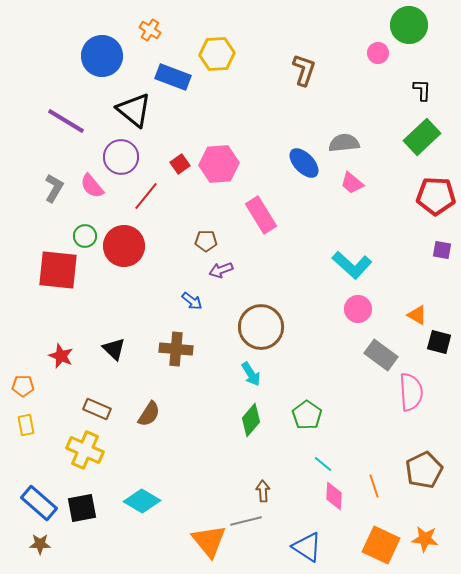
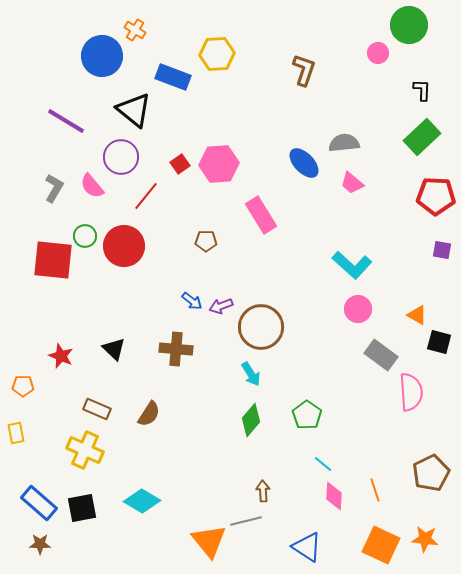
orange cross at (150, 30): moved 15 px left
red square at (58, 270): moved 5 px left, 10 px up
purple arrow at (221, 270): moved 36 px down
yellow rectangle at (26, 425): moved 10 px left, 8 px down
brown pentagon at (424, 470): moved 7 px right, 3 px down
orange line at (374, 486): moved 1 px right, 4 px down
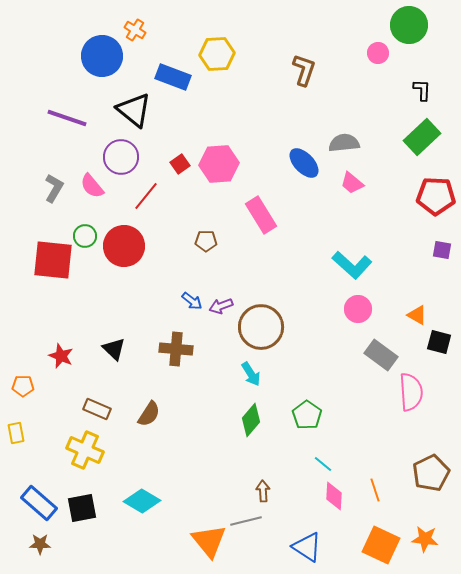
purple line at (66, 121): moved 1 px right, 3 px up; rotated 12 degrees counterclockwise
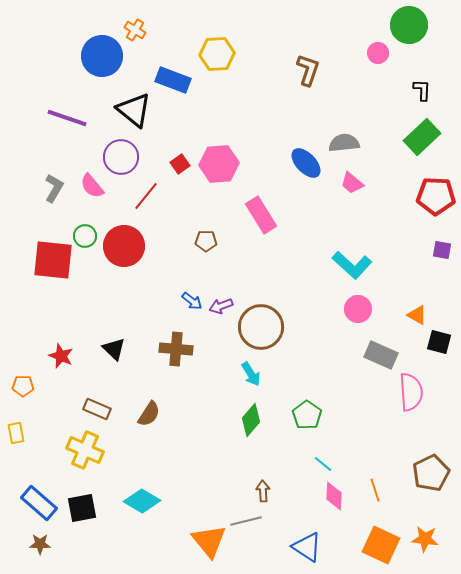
brown L-shape at (304, 70): moved 4 px right
blue rectangle at (173, 77): moved 3 px down
blue ellipse at (304, 163): moved 2 px right
gray rectangle at (381, 355): rotated 12 degrees counterclockwise
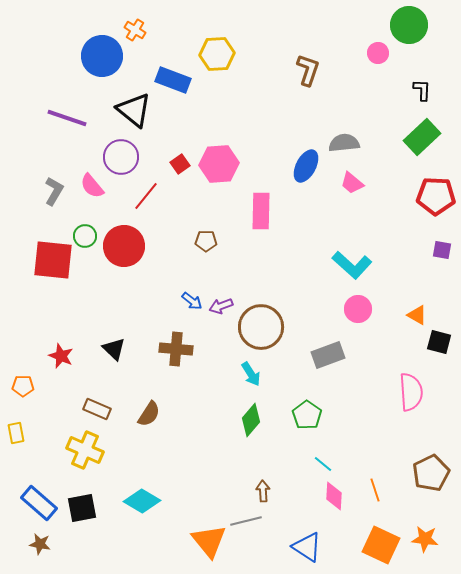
blue ellipse at (306, 163): moved 3 px down; rotated 72 degrees clockwise
gray L-shape at (54, 188): moved 3 px down
pink rectangle at (261, 215): moved 4 px up; rotated 33 degrees clockwise
gray rectangle at (381, 355): moved 53 px left; rotated 44 degrees counterclockwise
brown star at (40, 544): rotated 10 degrees clockwise
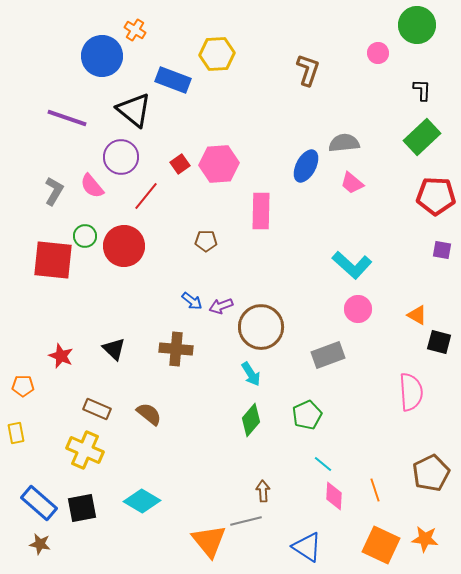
green circle at (409, 25): moved 8 px right
brown semicircle at (149, 414): rotated 84 degrees counterclockwise
green pentagon at (307, 415): rotated 12 degrees clockwise
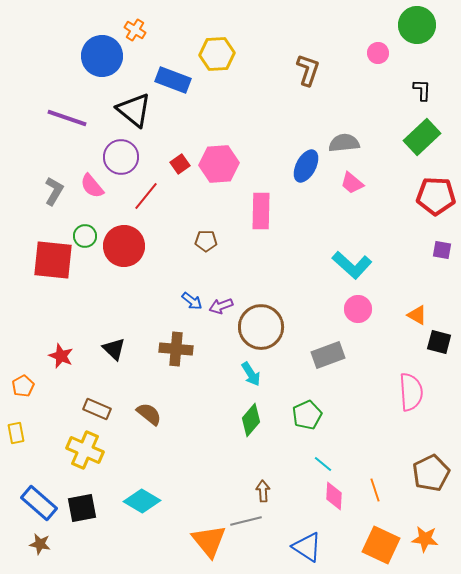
orange pentagon at (23, 386): rotated 30 degrees counterclockwise
